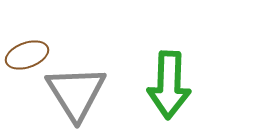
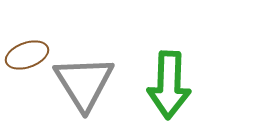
gray triangle: moved 8 px right, 10 px up
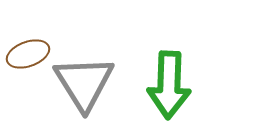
brown ellipse: moved 1 px right, 1 px up
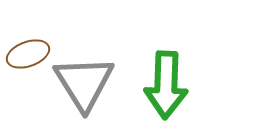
green arrow: moved 3 px left
